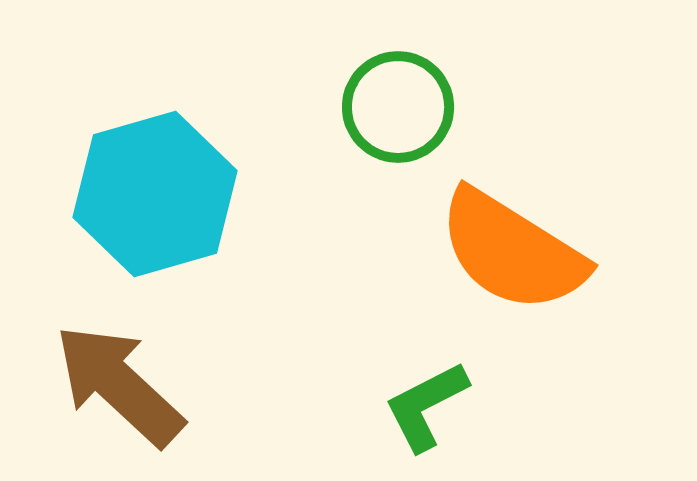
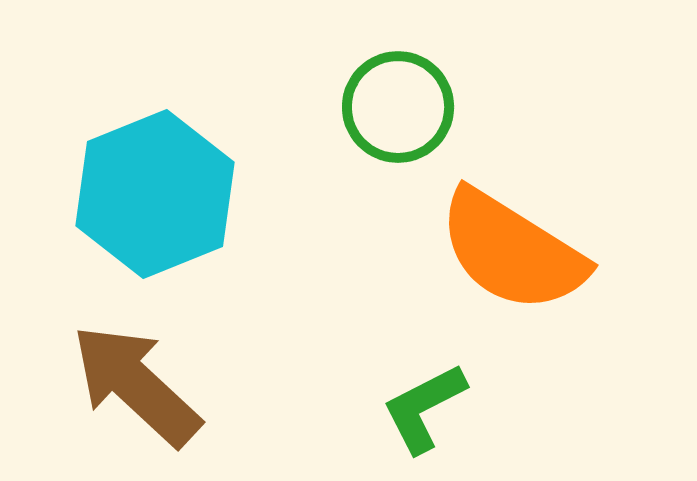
cyan hexagon: rotated 6 degrees counterclockwise
brown arrow: moved 17 px right
green L-shape: moved 2 px left, 2 px down
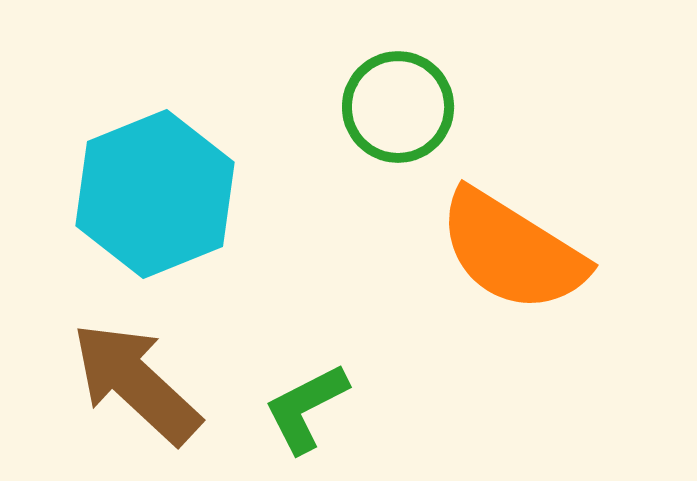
brown arrow: moved 2 px up
green L-shape: moved 118 px left
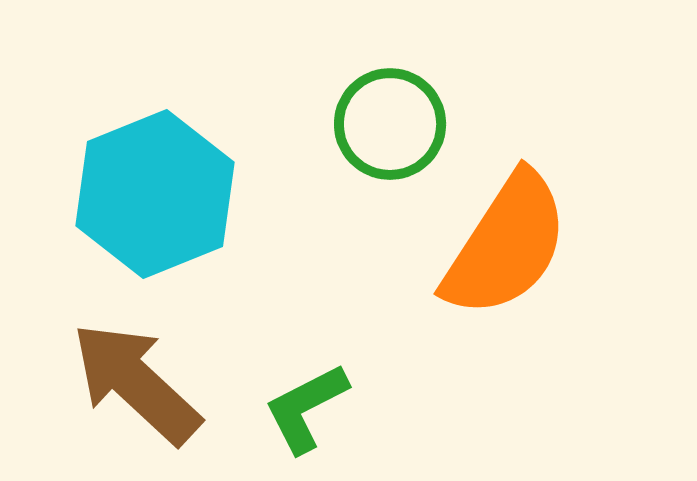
green circle: moved 8 px left, 17 px down
orange semicircle: moved 6 px left, 6 px up; rotated 89 degrees counterclockwise
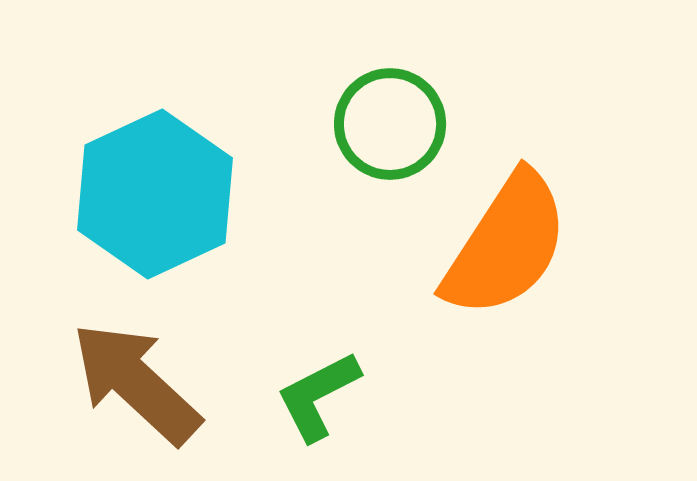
cyan hexagon: rotated 3 degrees counterclockwise
green L-shape: moved 12 px right, 12 px up
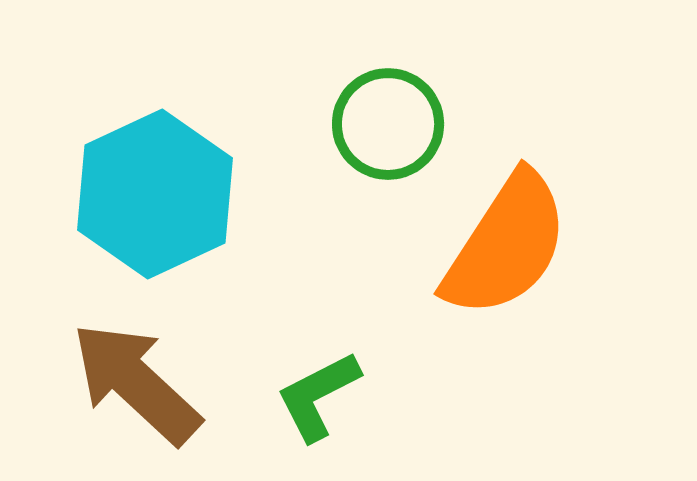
green circle: moved 2 px left
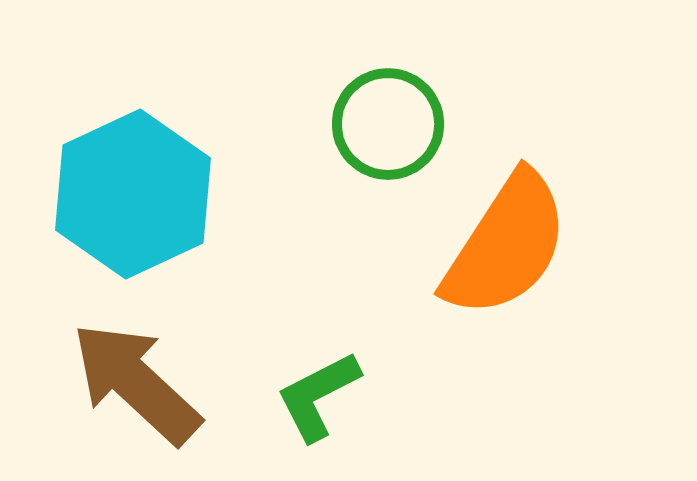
cyan hexagon: moved 22 px left
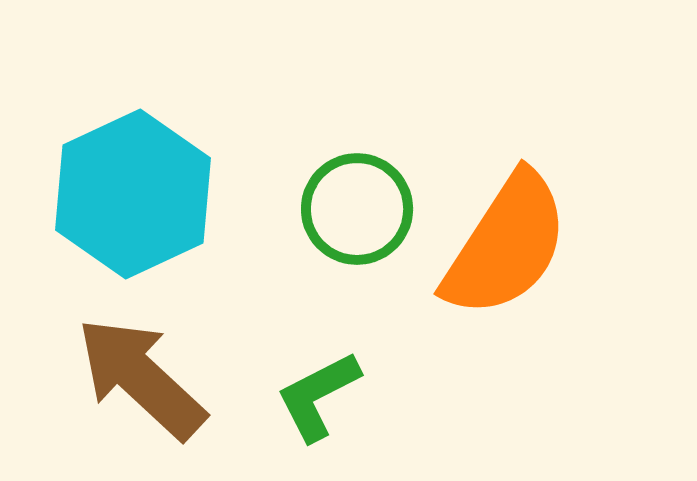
green circle: moved 31 px left, 85 px down
brown arrow: moved 5 px right, 5 px up
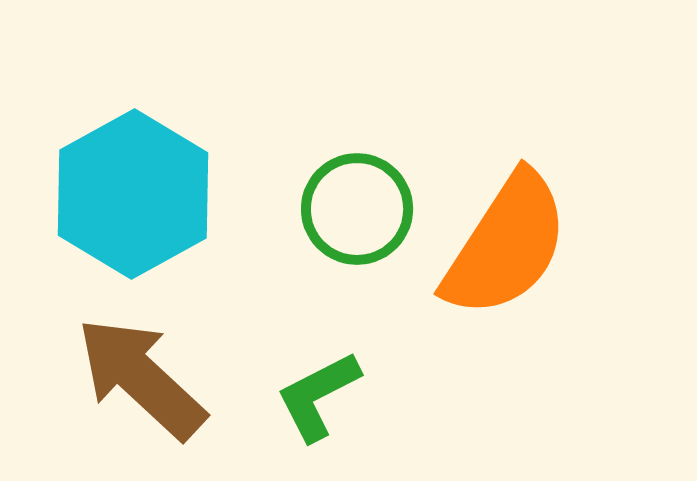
cyan hexagon: rotated 4 degrees counterclockwise
